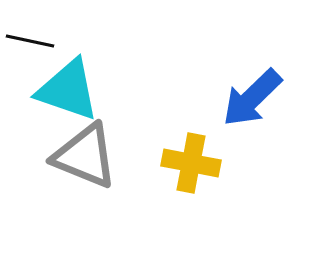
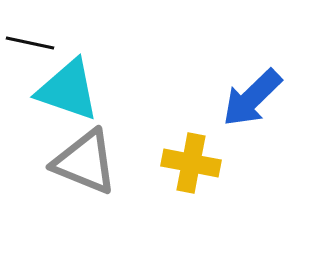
black line: moved 2 px down
gray triangle: moved 6 px down
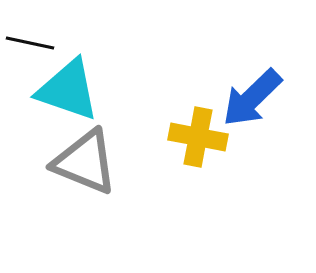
yellow cross: moved 7 px right, 26 px up
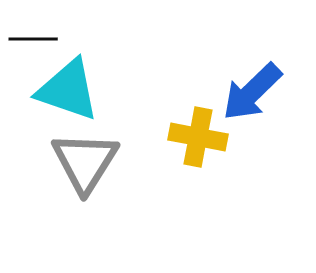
black line: moved 3 px right, 4 px up; rotated 12 degrees counterclockwise
blue arrow: moved 6 px up
gray triangle: rotated 40 degrees clockwise
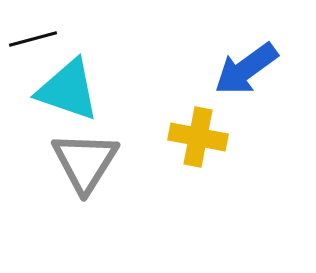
black line: rotated 15 degrees counterclockwise
blue arrow: moved 6 px left, 23 px up; rotated 8 degrees clockwise
